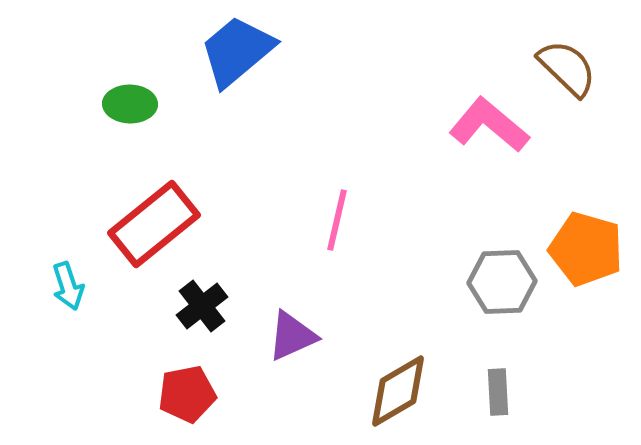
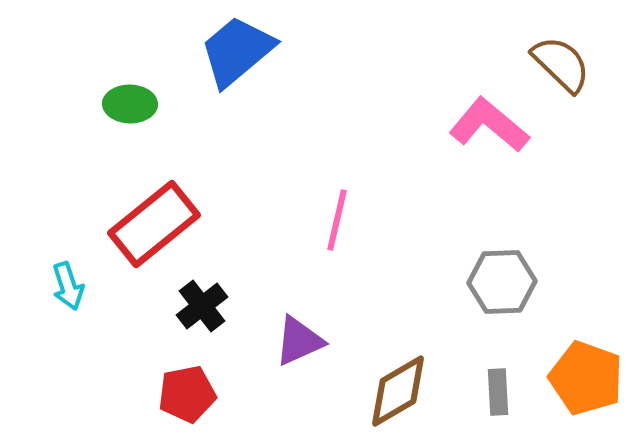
brown semicircle: moved 6 px left, 4 px up
orange pentagon: moved 129 px down; rotated 4 degrees clockwise
purple triangle: moved 7 px right, 5 px down
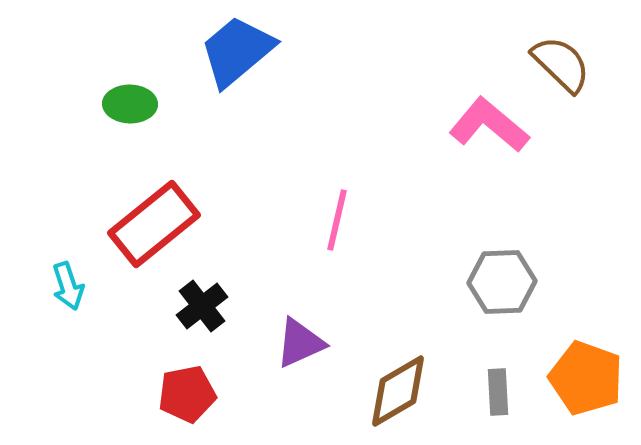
purple triangle: moved 1 px right, 2 px down
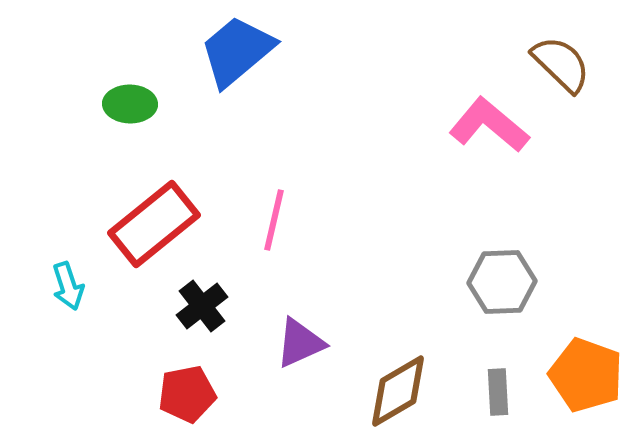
pink line: moved 63 px left
orange pentagon: moved 3 px up
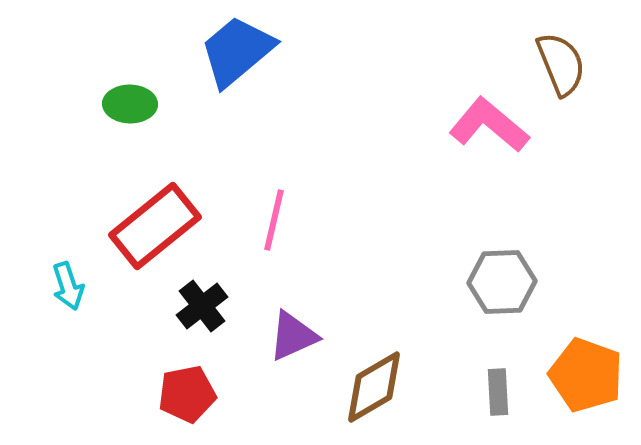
brown semicircle: rotated 24 degrees clockwise
red rectangle: moved 1 px right, 2 px down
purple triangle: moved 7 px left, 7 px up
brown diamond: moved 24 px left, 4 px up
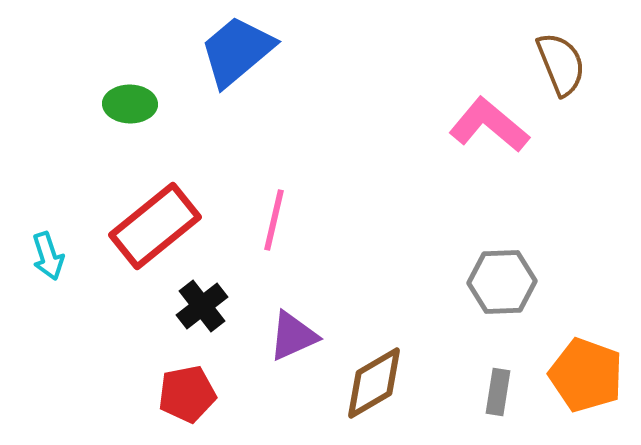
cyan arrow: moved 20 px left, 30 px up
brown diamond: moved 4 px up
gray rectangle: rotated 12 degrees clockwise
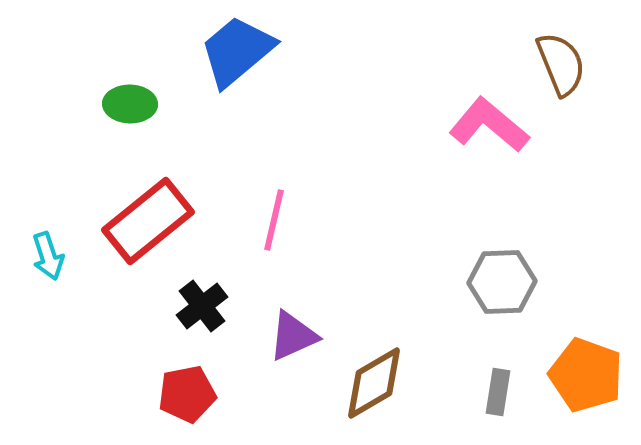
red rectangle: moved 7 px left, 5 px up
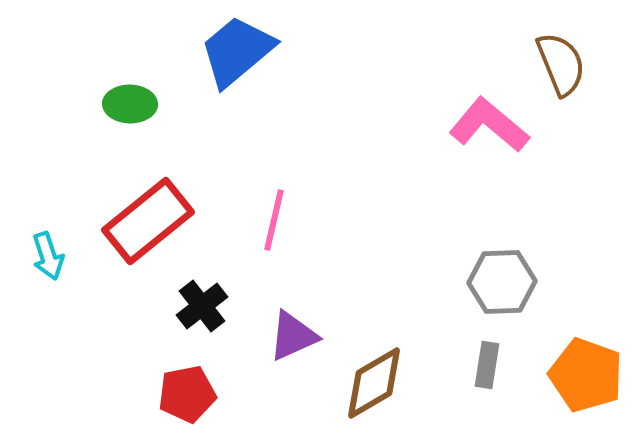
gray rectangle: moved 11 px left, 27 px up
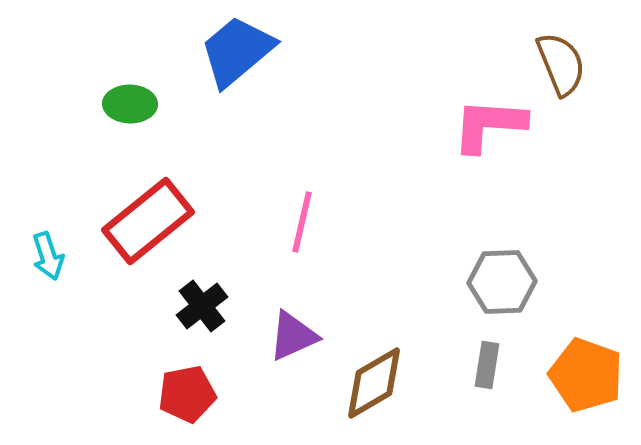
pink L-shape: rotated 36 degrees counterclockwise
pink line: moved 28 px right, 2 px down
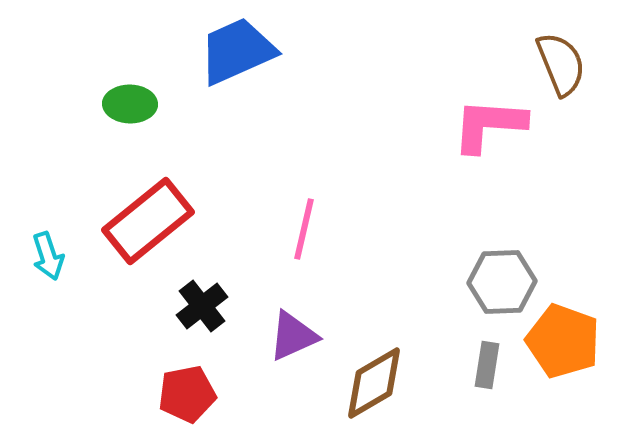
blue trapezoid: rotated 16 degrees clockwise
pink line: moved 2 px right, 7 px down
orange pentagon: moved 23 px left, 34 px up
